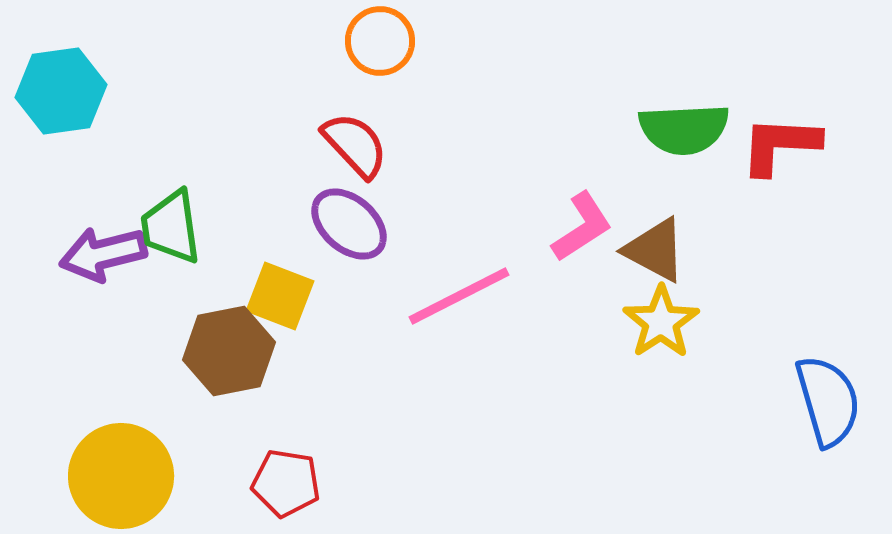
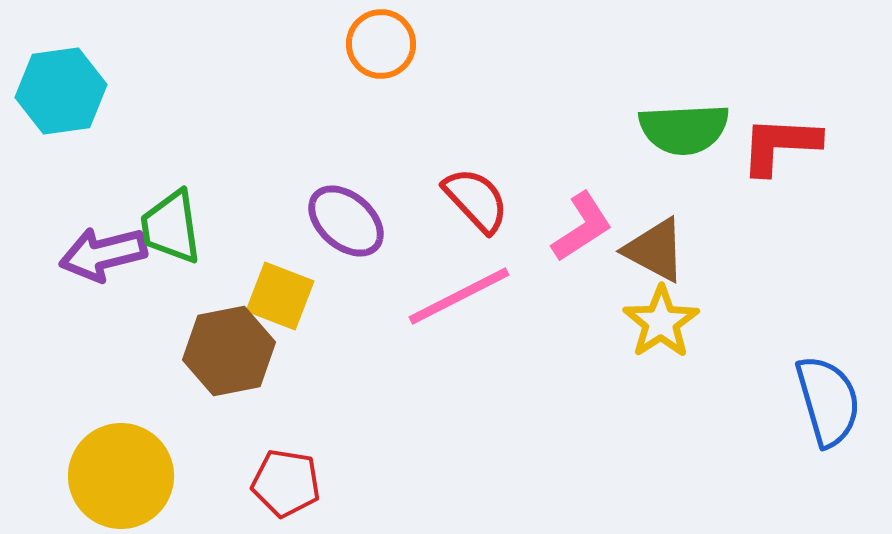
orange circle: moved 1 px right, 3 px down
red semicircle: moved 121 px right, 55 px down
purple ellipse: moved 3 px left, 3 px up
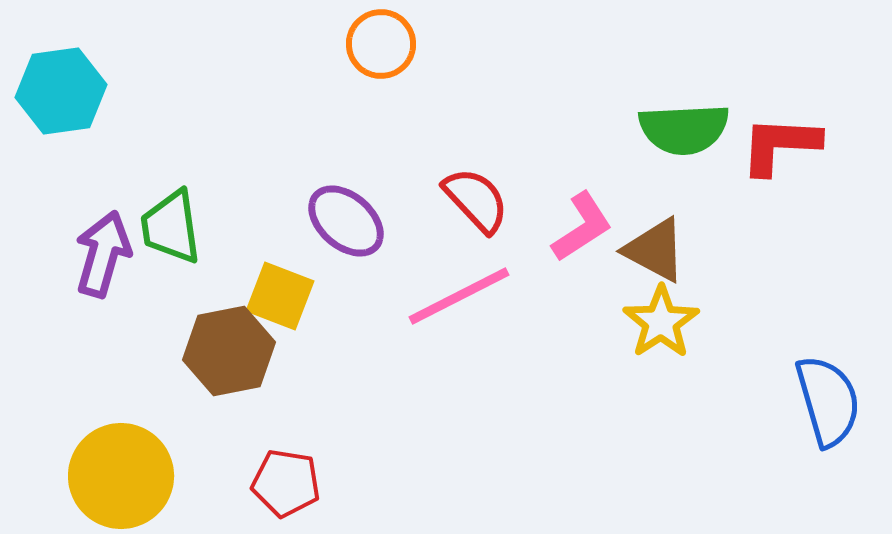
purple arrow: rotated 120 degrees clockwise
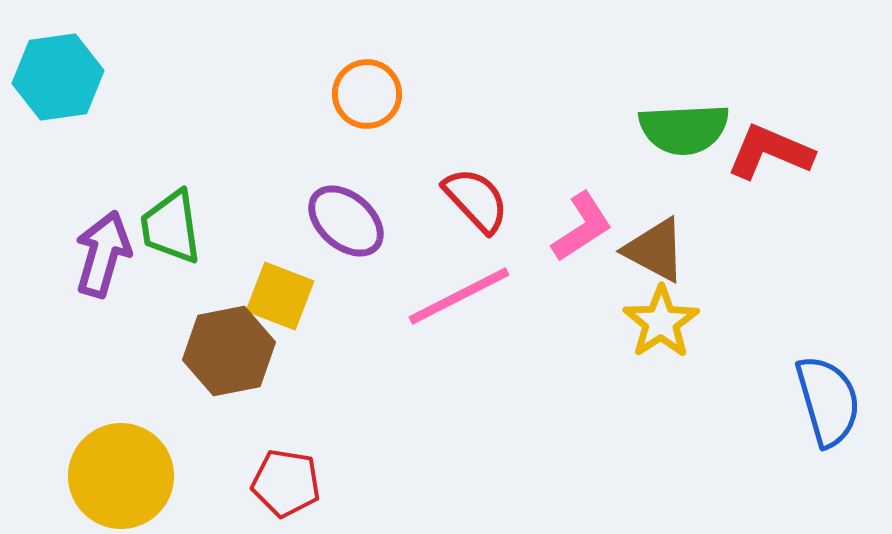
orange circle: moved 14 px left, 50 px down
cyan hexagon: moved 3 px left, 14 px up
red L-shape: moved 10 px left, 7 px down; rotated 20 degrees clockwise
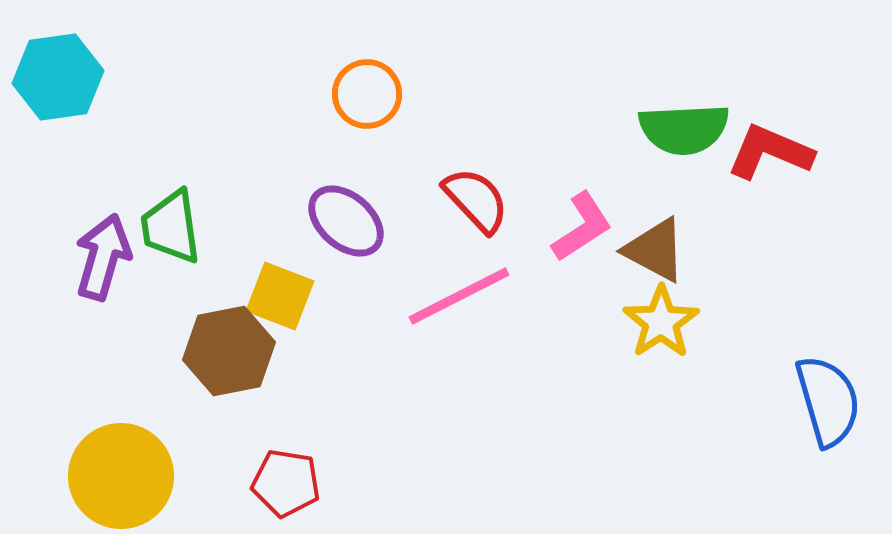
purple arrow: moved 3 px down
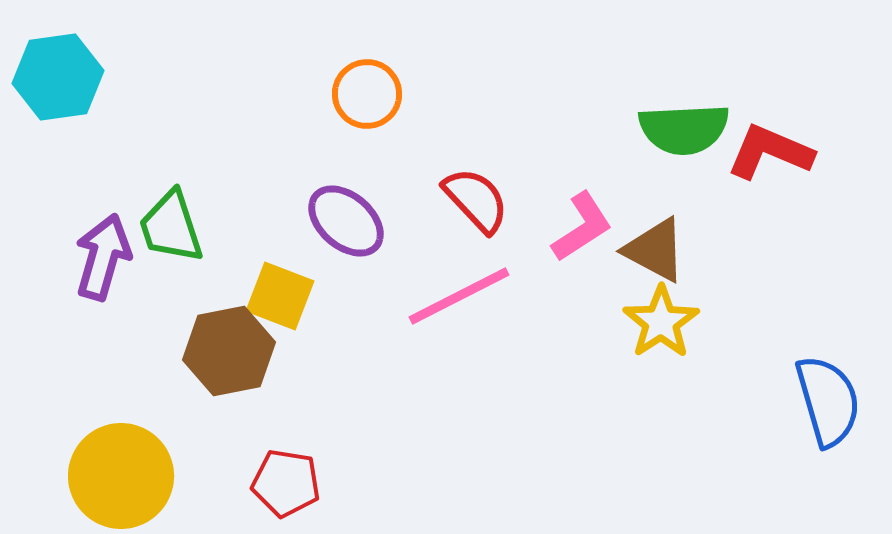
green trapezoid: rotated 10 degrees counterclockwise
